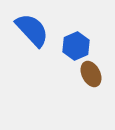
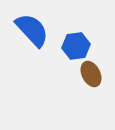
blue hexagon: rotated 16 degrees clockwise
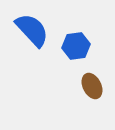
brown ellipse: moved 1 px right, 12 px down
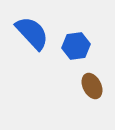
blue semicircle: moved 3 px down
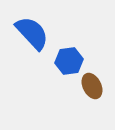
blue hexagon: moved 7 px left, 15 px down
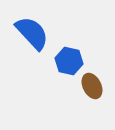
blue hexagon: rotated 20 degrees clockwise
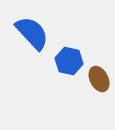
brown ellipse: moved 7 px right, 7 px up
